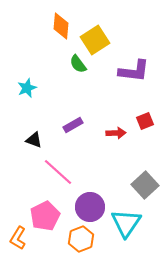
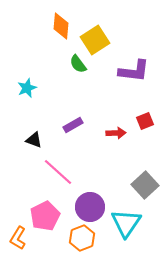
orange hexagon: moved 1 px right, 1 px up
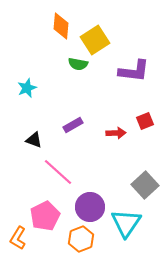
green semicircle: rotated 42 degrees counterclockwise
orange hexagon: moved 1 px left, 1 px down
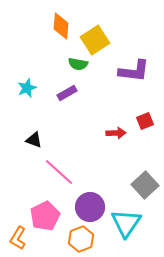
purple rectangle: moved 6 px left, 32 px up
pink line: moved 1 px right
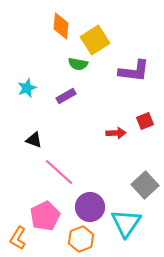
purple rectangle: moved 1 px left, 3 px down
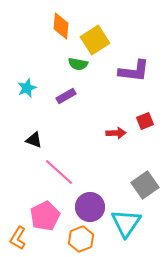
gray square: rotated 8 degrees clockwise
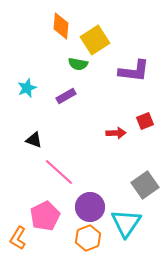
orange hexagon: moved 7 px right, 1 px up
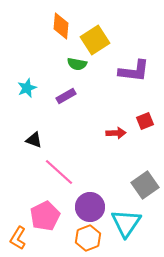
green semicircle: moved 1 px left
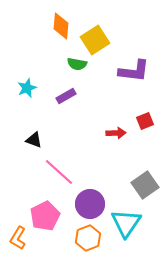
purple circle: moved 3 px up
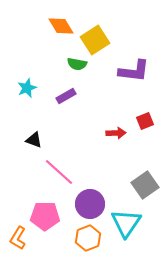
orange diamond: rotated 36 degrees counterclockwise
pink pentagon: rotated 28 degrees clockwise
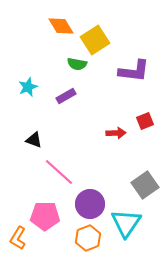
cyan star: moved 1 px right, 1 px up
